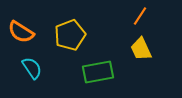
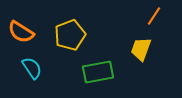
orange line: moved 14 px right
yellow trapezoid: rotated 45 degrees clockwise
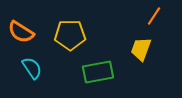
yellow pentagon: rotated 20 degrees clockwise
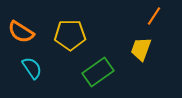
green rectangle: rotated 24 degrees counterclockwise
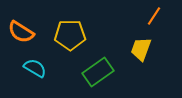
cyan semicircle: moved 3 px right; rotated 25 degrees counterclockwise
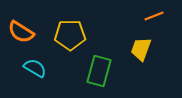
orange line: rotated 36 degrees clockwise
green rectangle: moved 1 px right, 1 px up; rotated 40 degrees counterclockwise
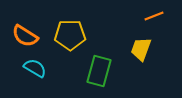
orange semicircle: moved 4 px right, 4 px down
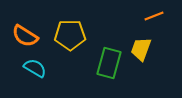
green rectangle: moved 10 px right, 8 px up
